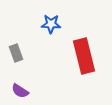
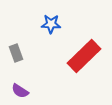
red rectangle: rotated 60 degrees clockwise
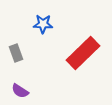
blue star: moved 8 px left
red rectangle: moved 1 px left, 3 px up
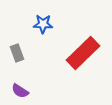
gray rectangle: moved 1 px right
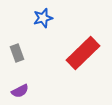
blue star: moved 6 px up; rotated 18 degrees counterclockwise
purple semicircle: rotated 60 degrees counterclockwise
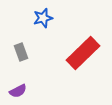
gray rectangle: moved 4 px right, 1 px up
purple semicircle: moved 2 px left
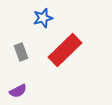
red rectangle: moved 18 px left, 3 px up
